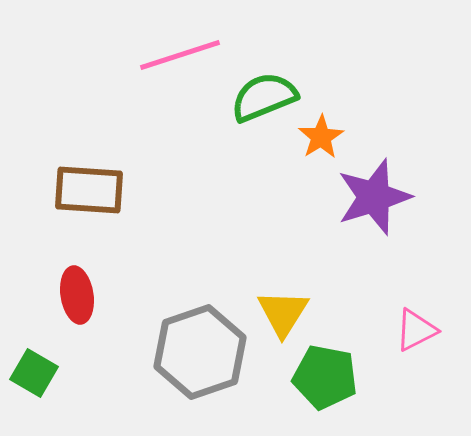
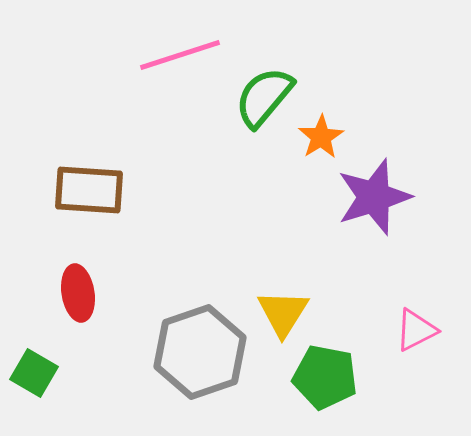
green semicircle: rotated 28 degrees counterclockwise
red ellipse: moved 1 px right, 2 px up
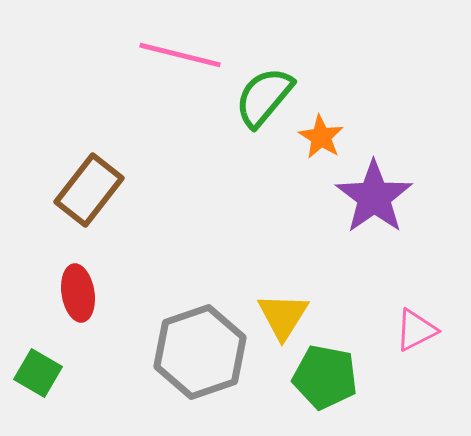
pink line: rotated 32 degrees clockwise
orange star: rotated 9 degrees counterclockwise
brown rectangle: rotated 56 degrees counterclockwise
purple star: rotated 18 degrees counterclockwise
yellow triangle: moved 3 px down
green square: moved 4 px right
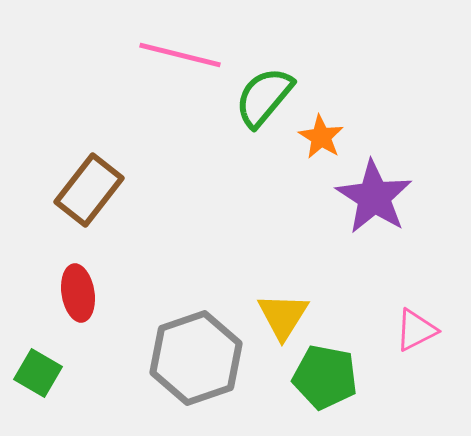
purple star: rotated 4 degrees counterclockwise
gray hexagon: moved 4 px left, 6 px down
